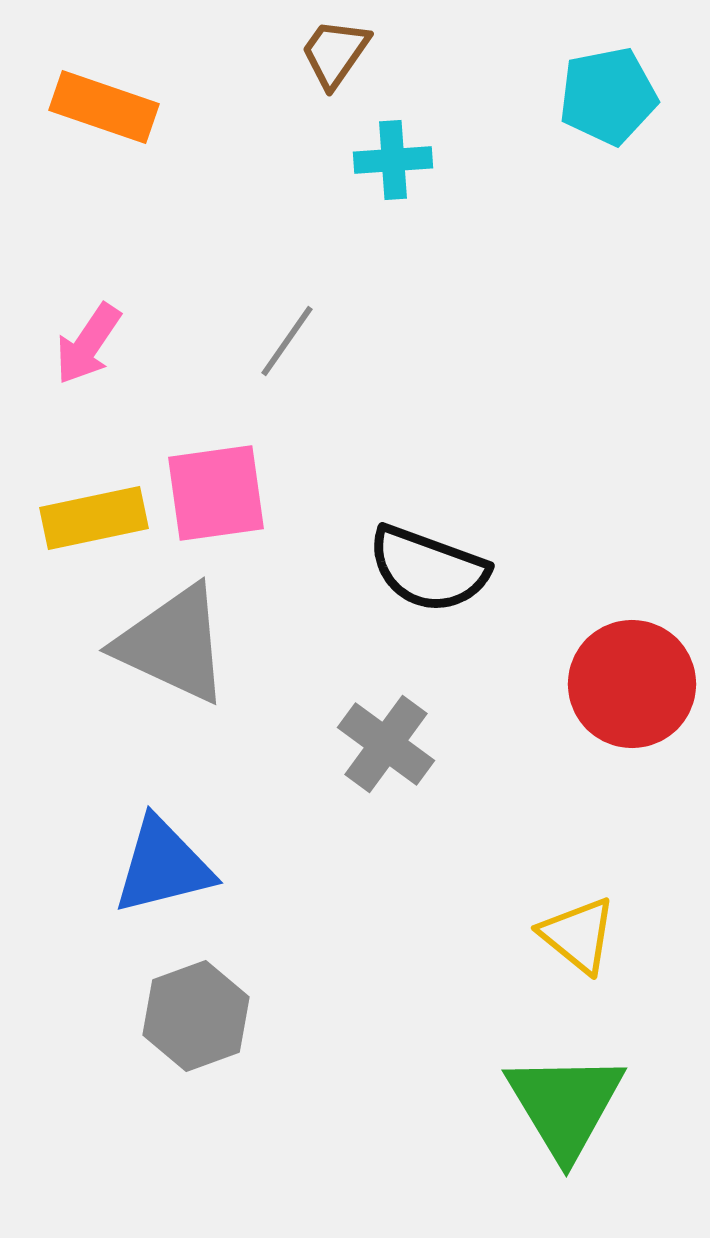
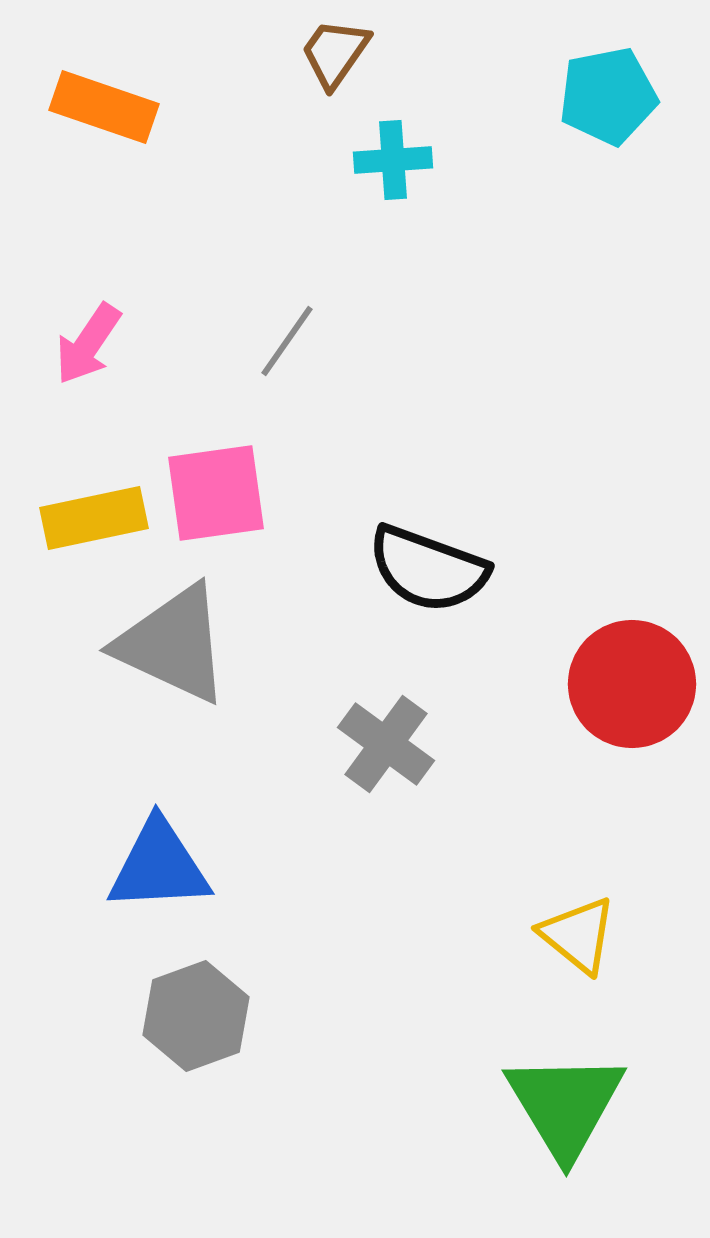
blue triangle: moved 4 px left; rotated 11 degrees clockwise
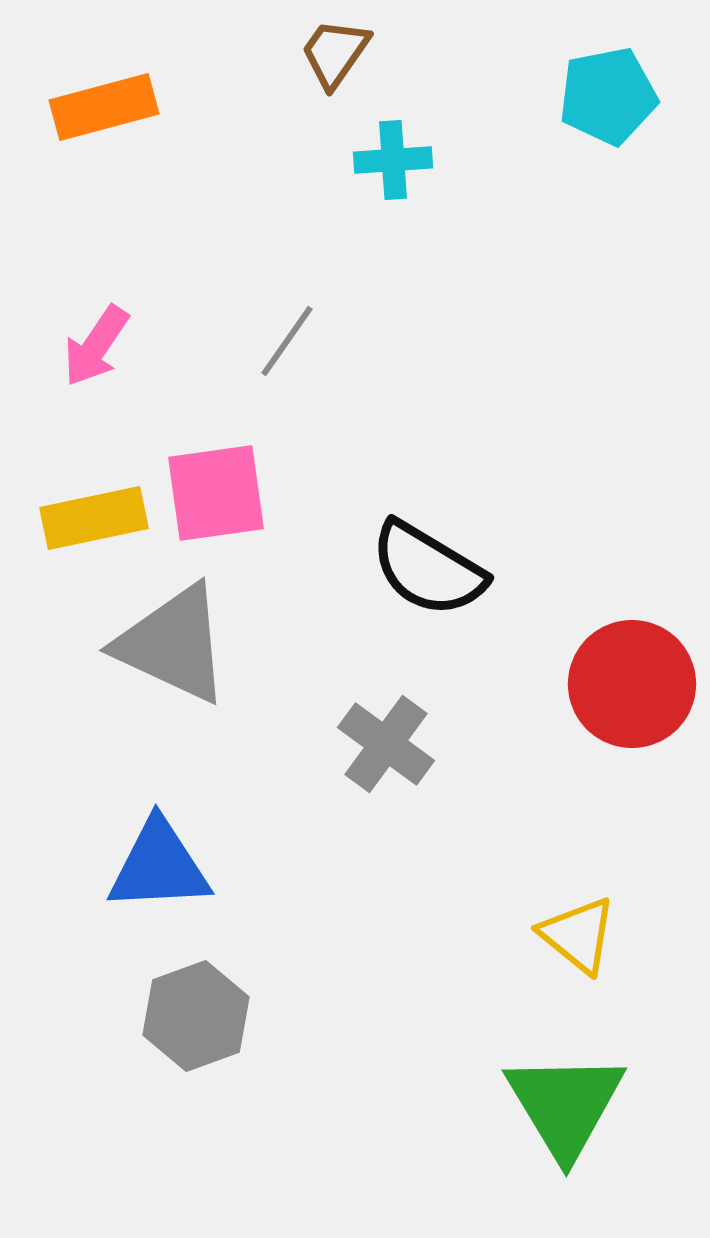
orange rectangle: rotated 34 degrees counterclockwise
pink arrow: moved 8 px right, 2 px down
black semicircle: rotated 11 degrees clockwise
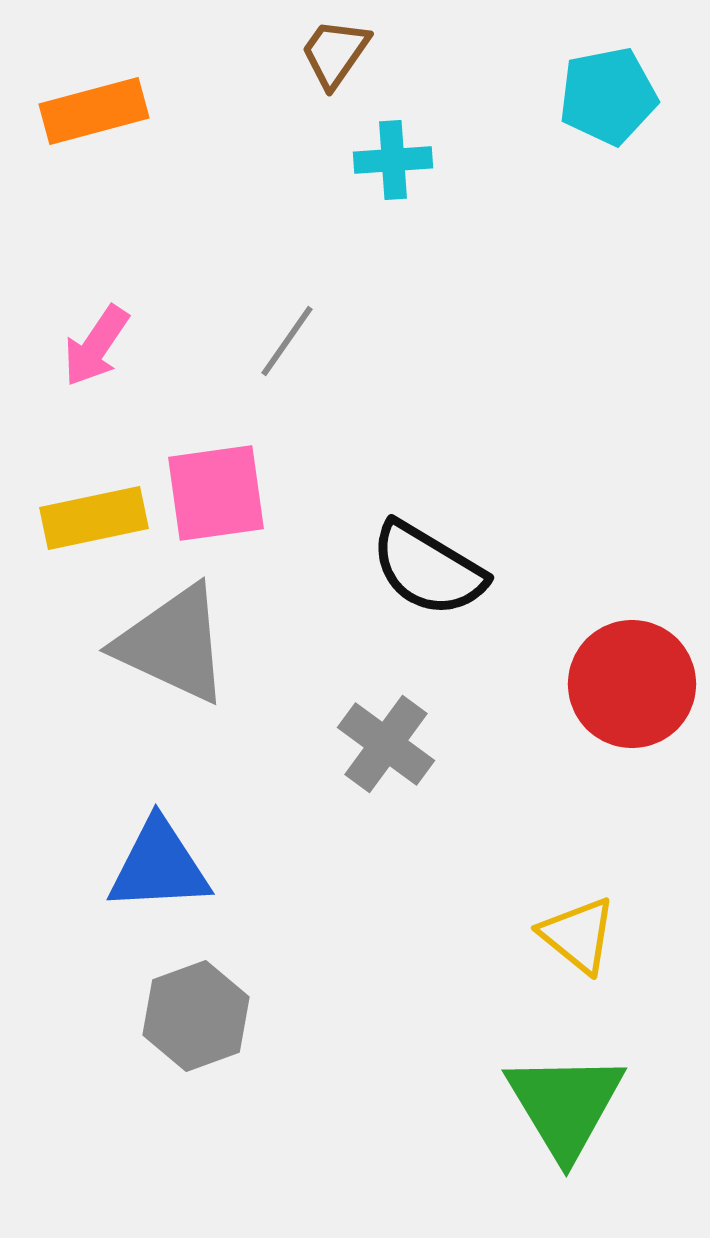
orange rectangle: moved 10 px left, 4 px down
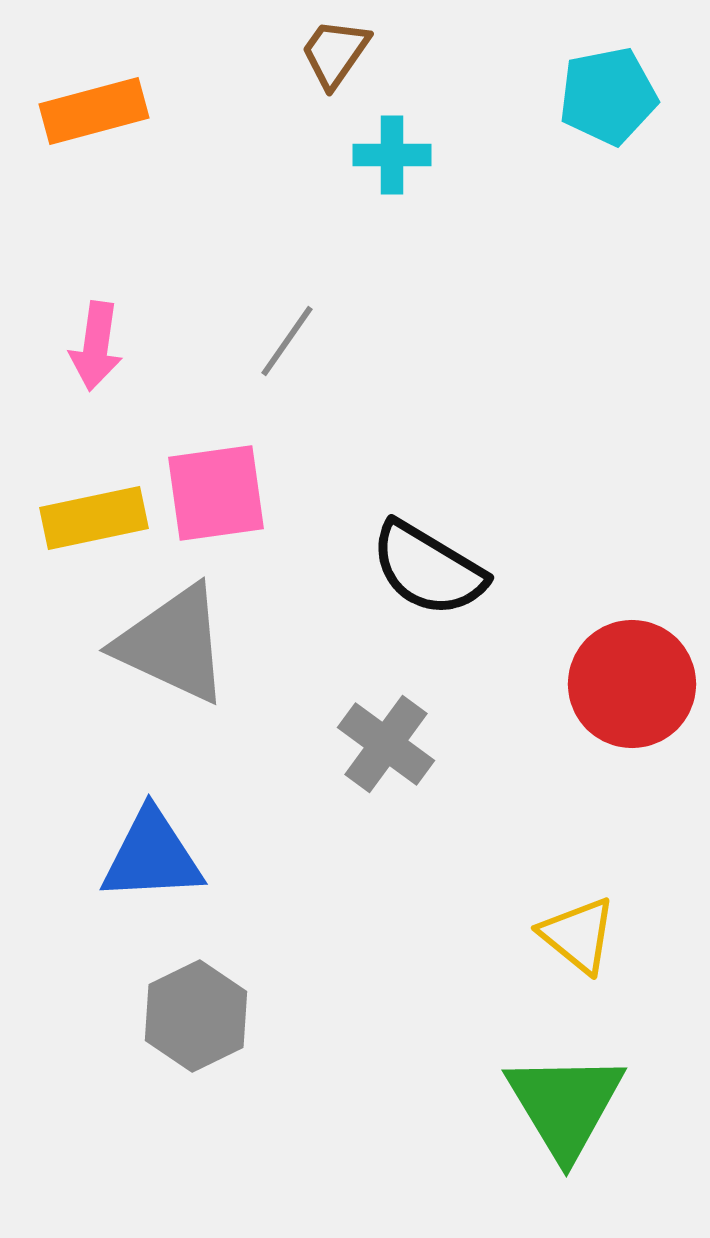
cyan cross: moved 1 px left, 5 px up; rotated 4 degrees clockwise
pink arrow: rotated 26 degrees counterclockwise
blue triangle: moved 7 px left, 10 px up
gray hexagon: rotated 6 degrees counterclockwise
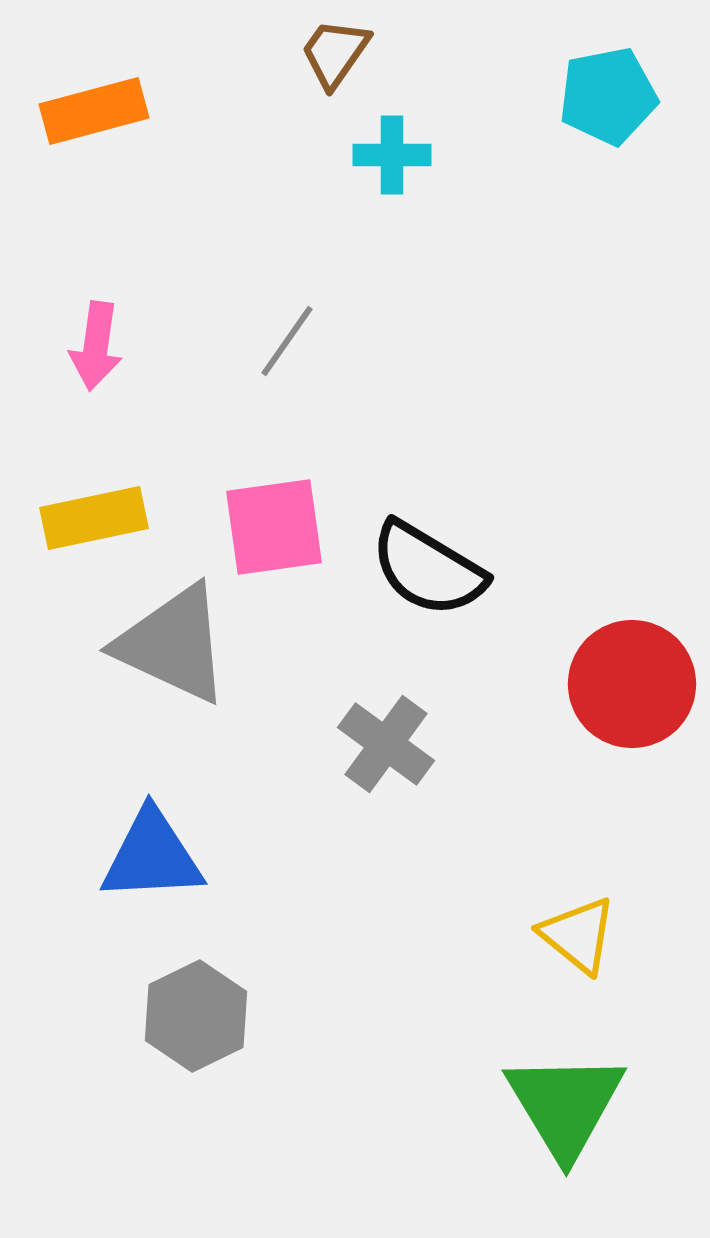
pink square: moved 58 px right, 34 px down
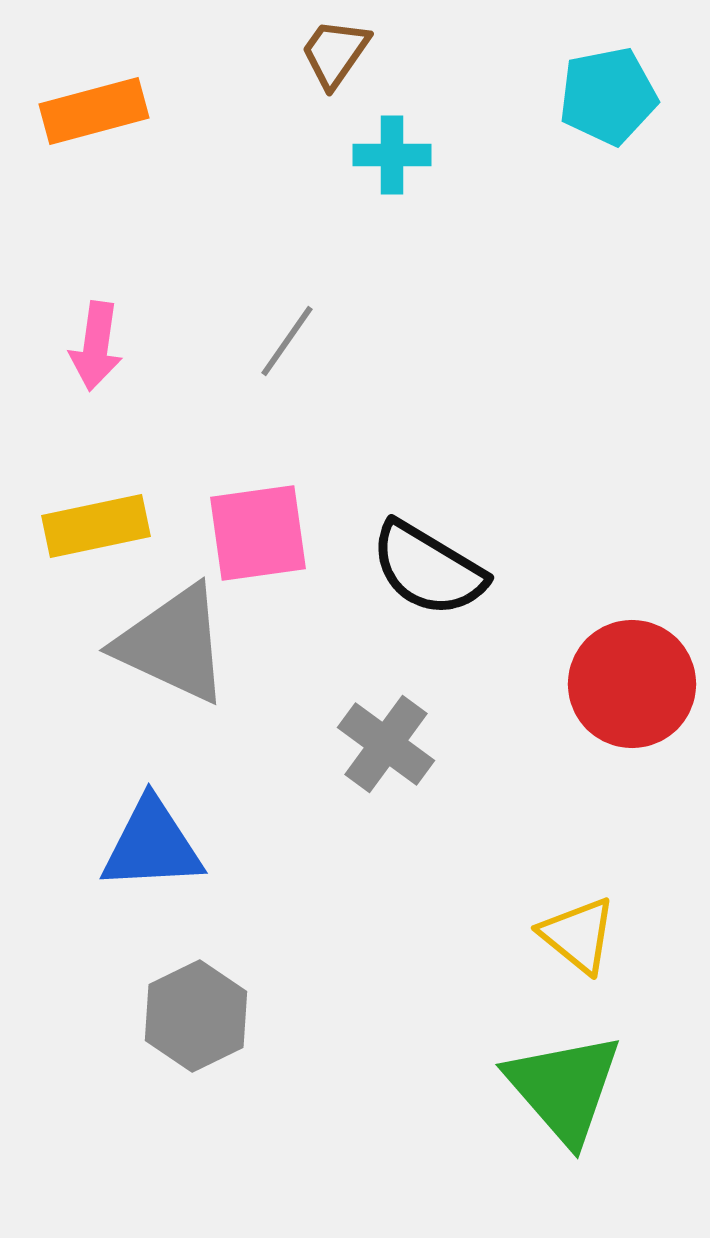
yellow rectangle: moved 2 px right, 8 px down
pink square: moved 16 px left, 6 px down
blue triangle: moved 11 px up
green triangle: moved 1 px left, 17 px up; rotated 10 degrees counterclockwise
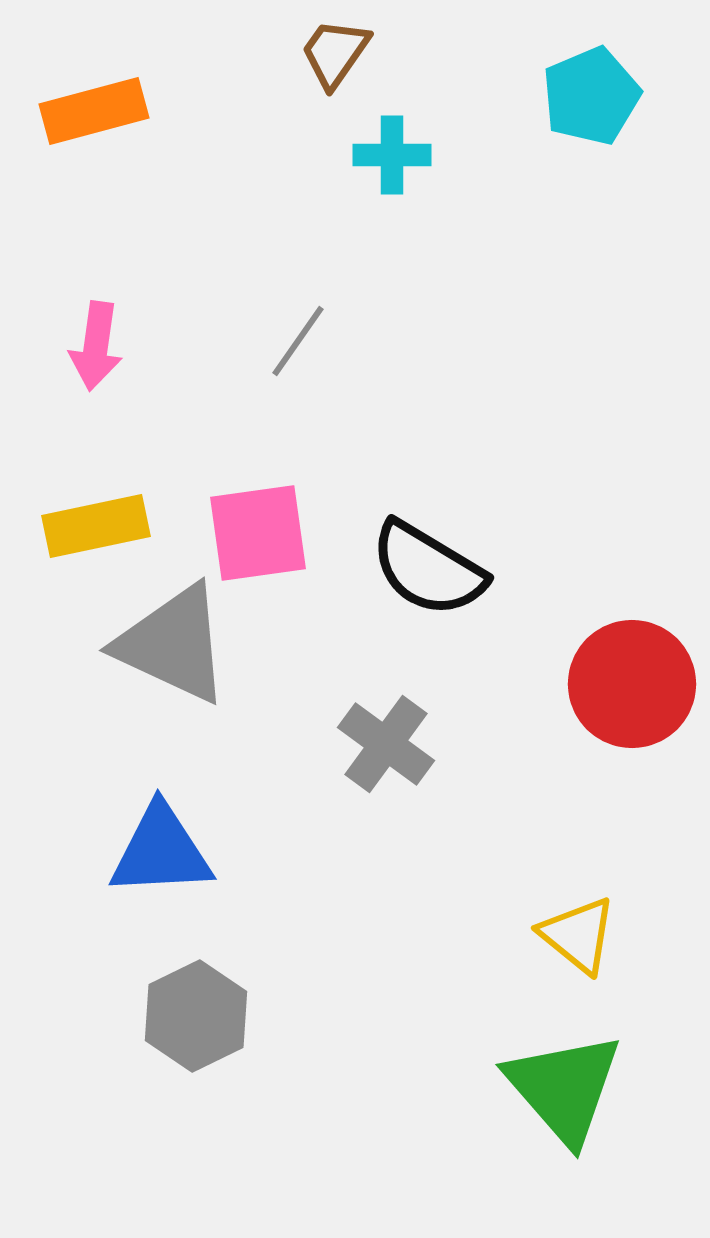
cyan pentagon: moved 17 px left; rotated 12 degrees counterclockwise
gray line: moved 11 px right
blue triangle: moved 9 px right, 6 px down
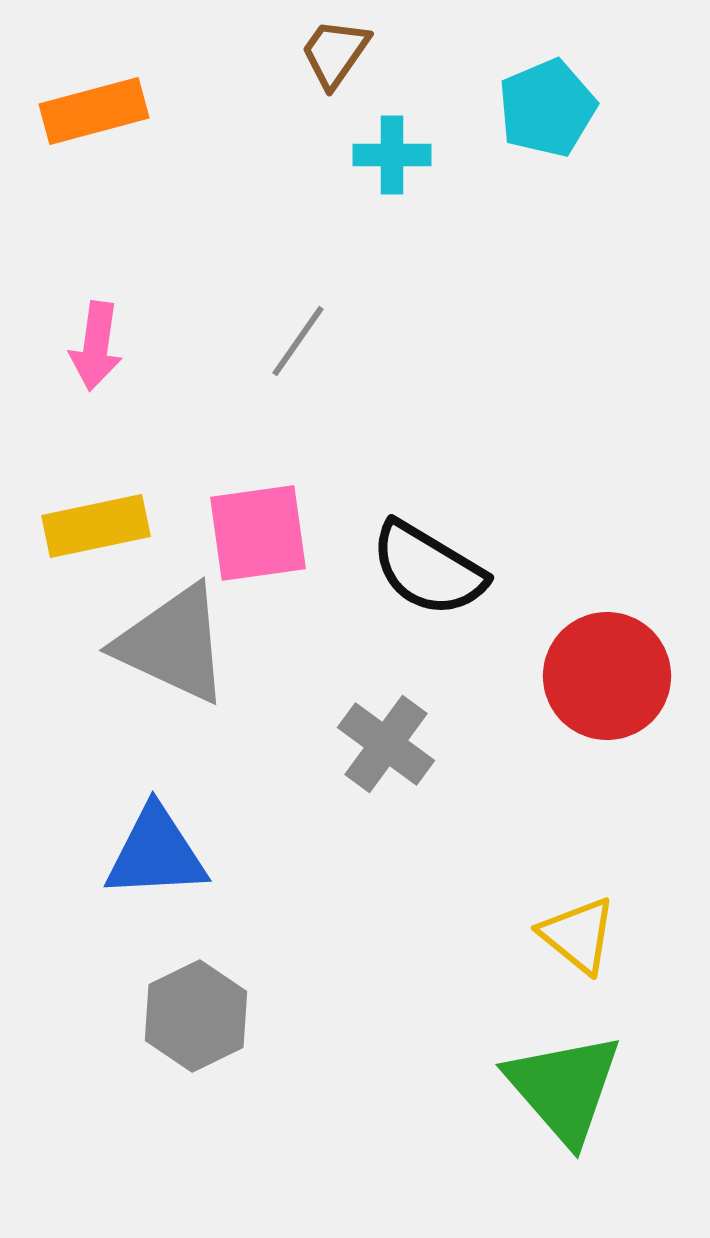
cyan pentagon: moved 44 px left, 12 px down
red circle: moved 25 px left, 8 px up
blue triangle: moved 5 px left, 2 px down
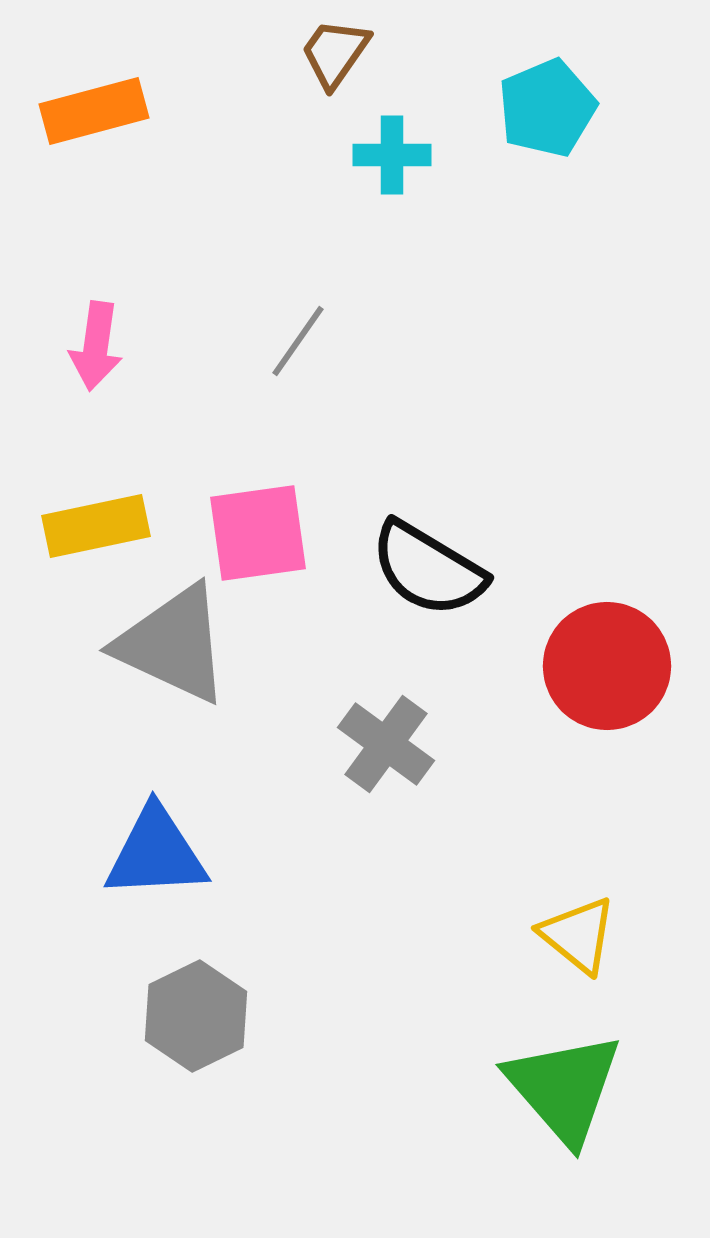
red circle: moved 10 px up
